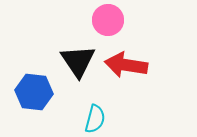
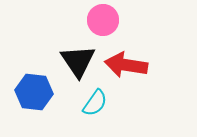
pink circle: moved 5 px left
cyan semicircle: moved 16 px up; rotated 20 degrees clockwise
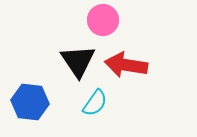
blue hexagon: moved 4 px left, 10 px down
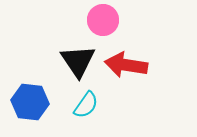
cyan semicircle: moved 9 px left, 2 px down
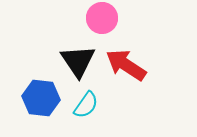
pink circle: moved 1 px left, 2 px up
red arrow: rotated 24 degrees clockwise
blue hexagon: moved 11 px right, 4 px up
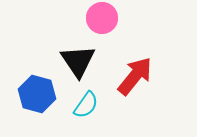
red arrow: moved 9 px right, 11 px down; rotated 96 degrees clockwise
blue hexagon: moved 4 px left, 4 px up; rotated 9 degrees clockwise
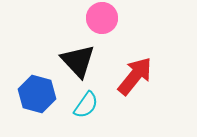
black triangle: rotated 9 degrees counterclockwise
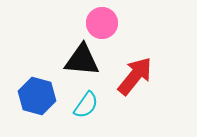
pink circle: moved 5 px down
black triangle: moved 4 px right, 1 px up; rotated 42 degrees counterclockwise
blue hexagon: moved 2 px down
